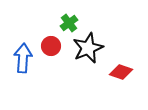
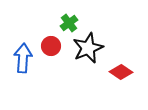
red diamond: rotated 15 degrees clockwise
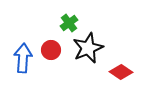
red circle: moved 4 px down
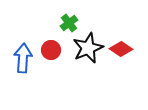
red diamond: moved 23 px up
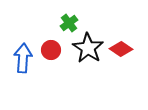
black star: rotated 16 degrees counterclockwise
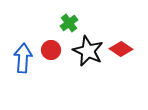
black star: moved 3 px down; rotated 8 degrees counterclockwise
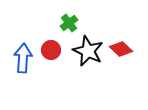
red diamond: rotated 10 degrees clockwise
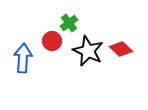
red circle: moved 1 px right, 9 px up
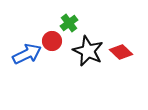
red diamond: moved 3 px down
blue arrow: moved 4 px right, 4 px up; rotated 60 degrees clockwise
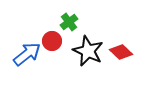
green cross: moved 1 px up
blue arrow: rotated 12 degrees counterclockwise
